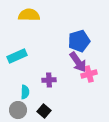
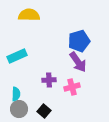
pink cross: moved 17 px left, 13 px down
cyan semicircle: moved 9 px left, 2 px down
gray circle: moved 1 px right, 1 px up
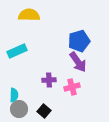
cyan rectangle: moved 5 px up
cyan semicircle: moved 2 px left, 1 px down
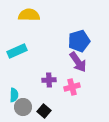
gray circle: moved 4 px right, 2 px up
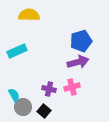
blue pentagon: moved 2 px right
purple arrow: rotated 70 degrees counterclockwise
purple cross: moved 9 px down; rotated 16 degrees clockwise
cyan semicircle: rotated 32 degrees counterclockwise
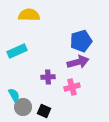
purple cross: moved 1 px left, 12 px up; rotated 16 degrees counterclockwise
black square: rotated 16 degrees counterclockwise
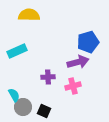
blue pentagon: moved 7 px right, 1 px down
pink cross: moved 1 px right, 1 px up
